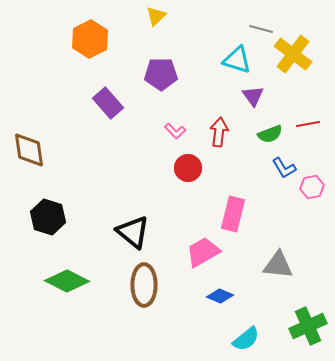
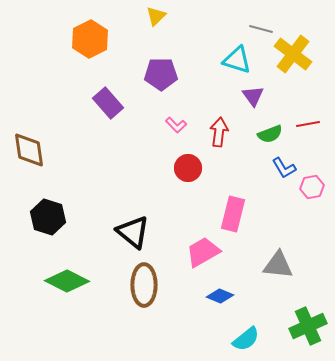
pink L-shape: moved 1 px right, 6 px up
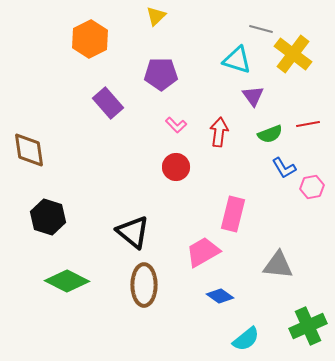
red circle: moved 12 px left, 1 px up
blue diamond: rotated 12 degrees clockwise
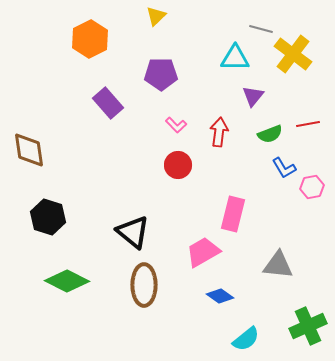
cyan triangle: moved 2 px left, 2 px up; rotated 16 degrees counterclockwise
purple triangle: rotated 15 degrees clockwise
red circle: moved 2 px right, 2 px up
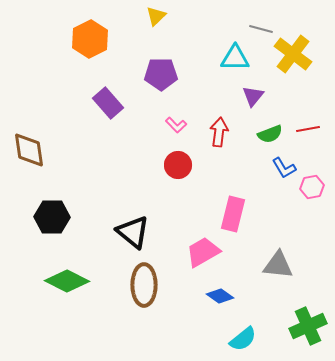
red line: moved 5 px down
black hexagon: moved 4 px right; rotated 16 degrees counterclockwise
cyan semicircle: moved 3 px left
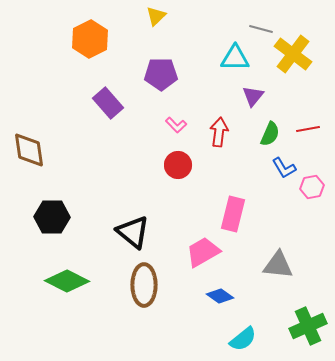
green semicircle: rotated 45 degrees counterclockwise
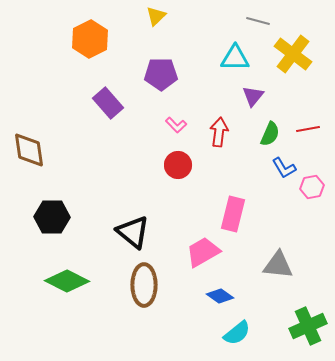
gray line: moved 3 px left, 8 px up
cyan semicircle: moved 6 px left, 6 px up
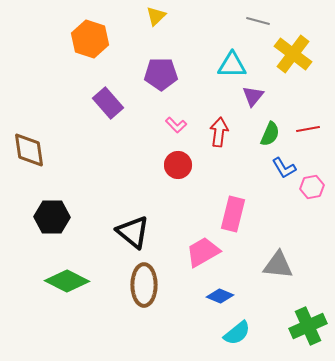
orange hexagon: rotated 15 degrees counterclockwise
cyan triangle: moved 3 px left, 7 px down
blue diamond: rotated 12 degrees counterclockwise
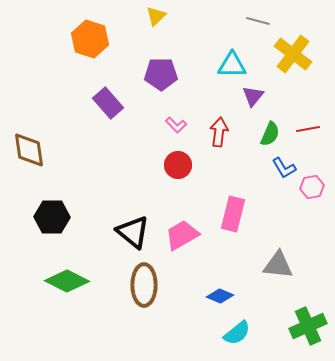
pink trapezoid: moved 21 px left, 17 px up
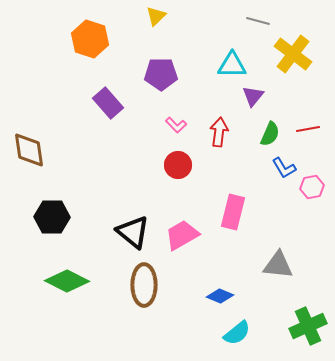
pink rectangle: moved 2 px up
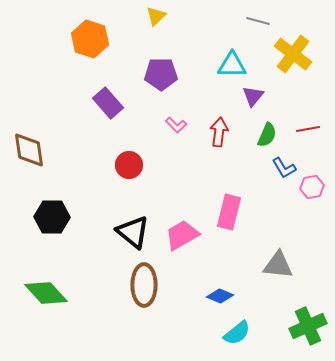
green semicircle: moved 3 px left, 1 px down
red circle: moved 49 px left
pink rectangle: moved 4 px left
green diamond: moved 21 px left, 12 px down; rotated 21 degrees clockwise
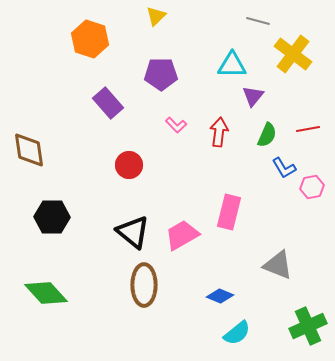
gray triangle: rotated 16 degrees clockwise
